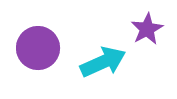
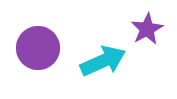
cyan arrow: moved 1 px up
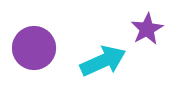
purple circle: moved 4 px left
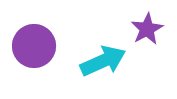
purple circle: moved 2 px up
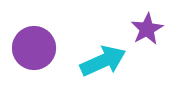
purple circle: moved 2 px down
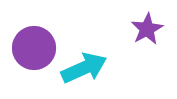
cyan arrow: moved 19 px left, 7 px down
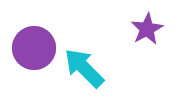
cyan arrow: rotated 111 degrees counterclockwise
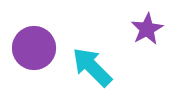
cyan arrow: moved 8 px right, 1 px up
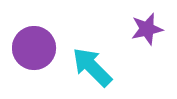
purple star: rotated 16 degrees clockwise
